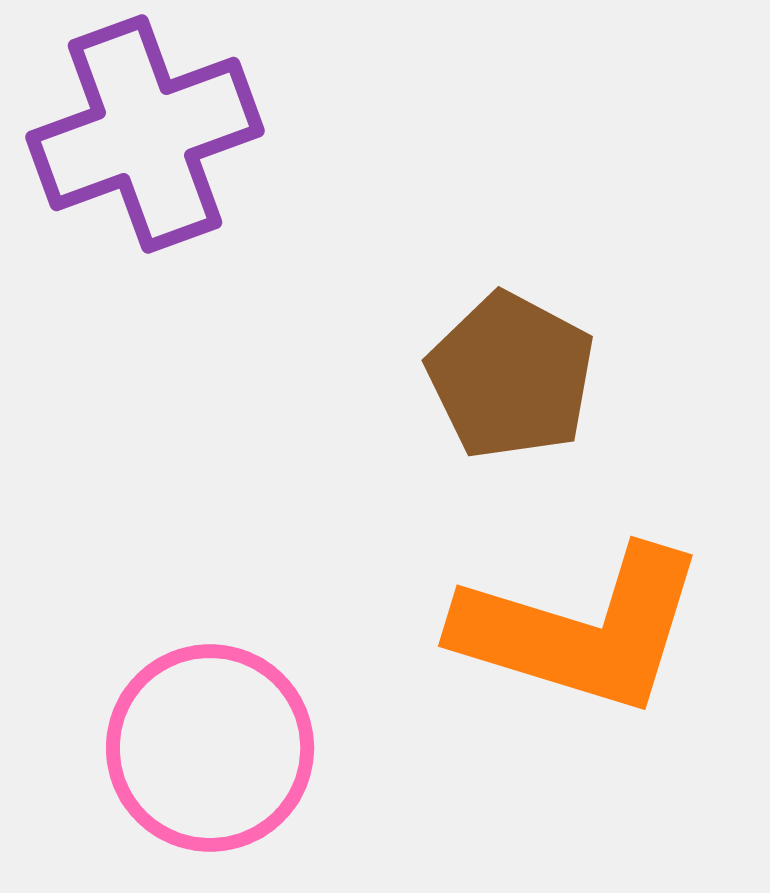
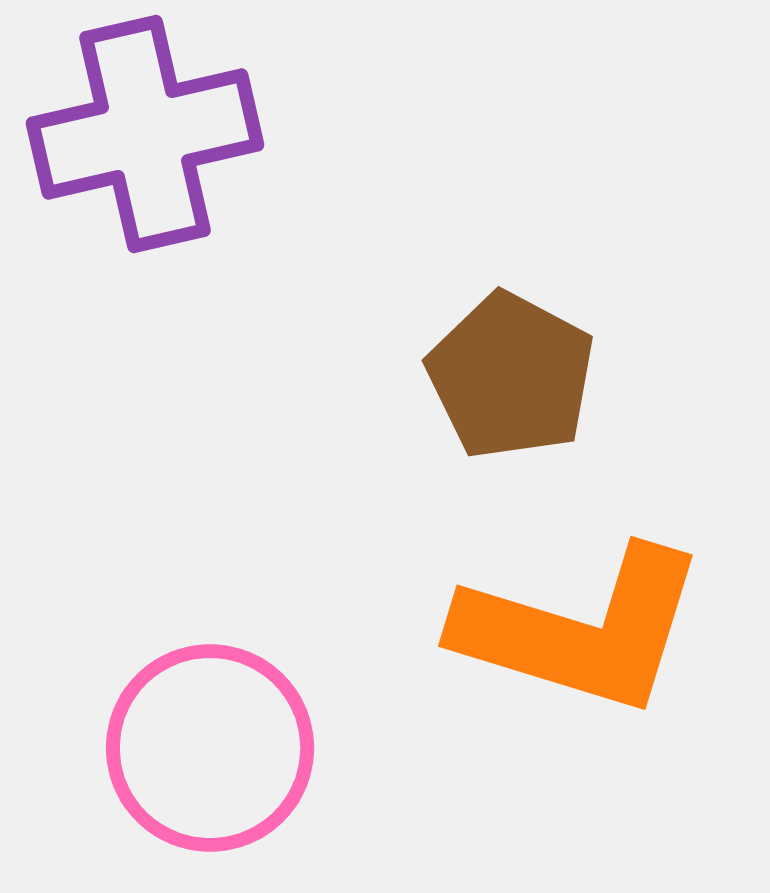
purple cross: rotated 7 degrees clockwise
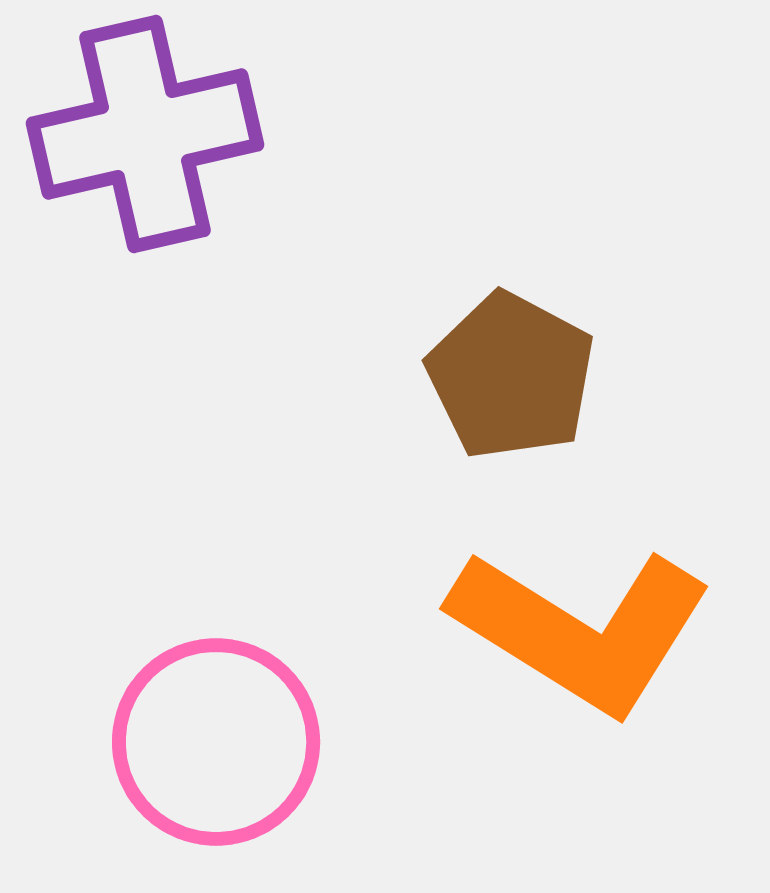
orange L-shape: rotated 15 degrees clockwise
pink circle: moved 6 px right, 6 px up
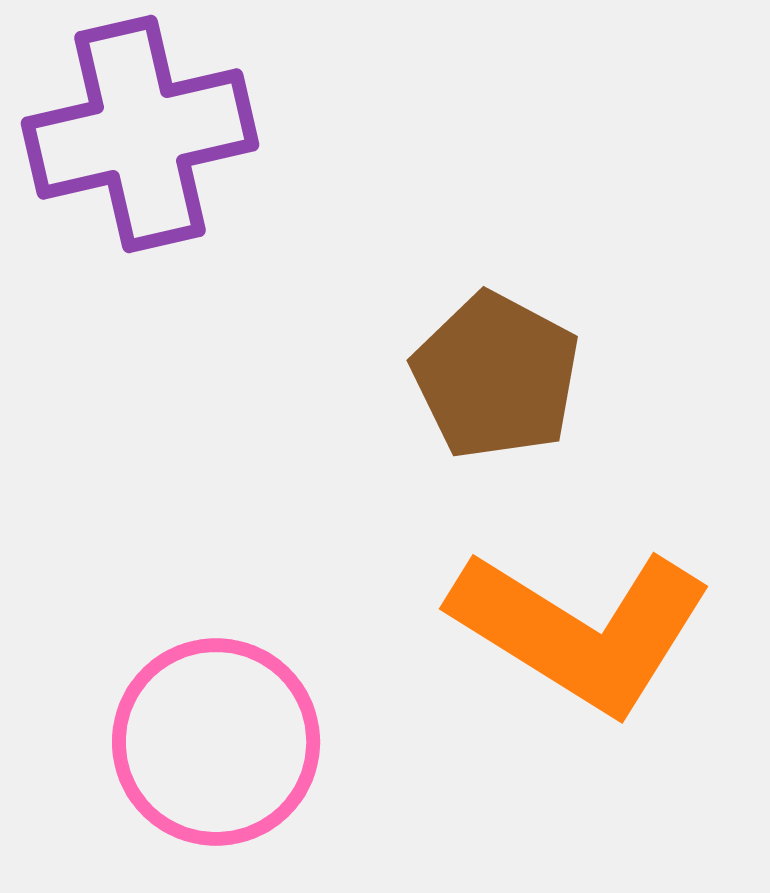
purple cross: moved 5 px left
brown pentagon: moved 15 px left
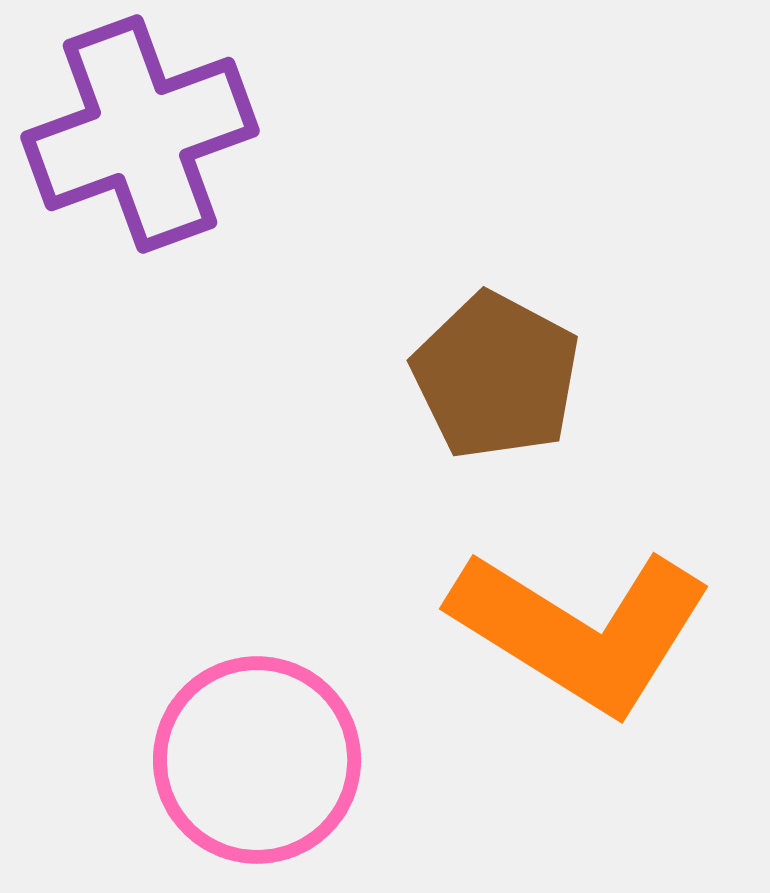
purple cross: rotated 7 degrees counterclockwise
pink circle: moved 41 px right, 18 px down
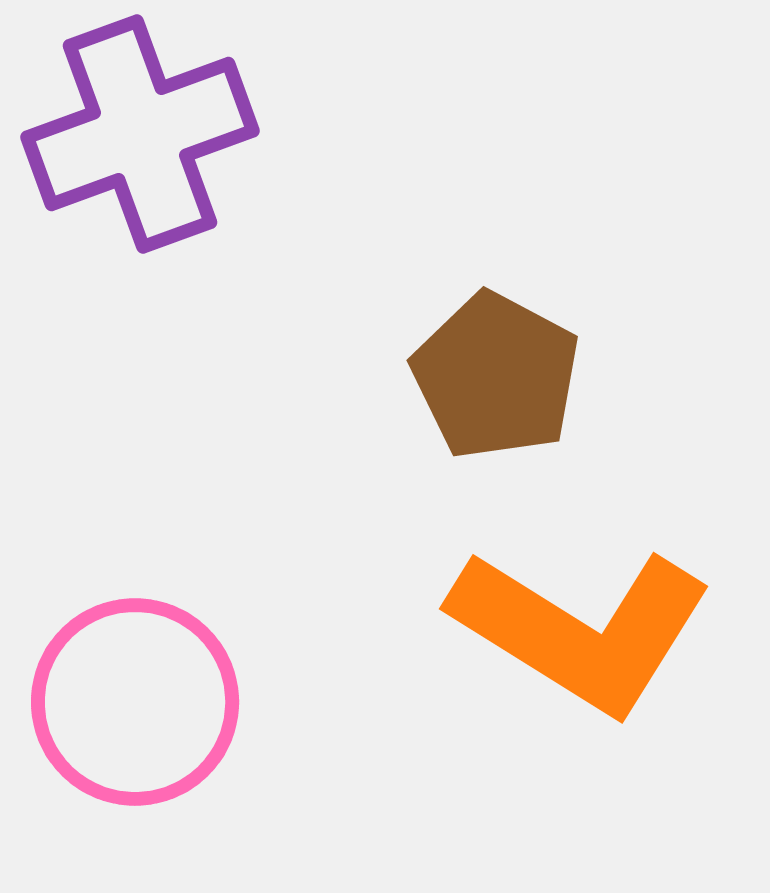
pink circle: moved 122 px left, 58 px up
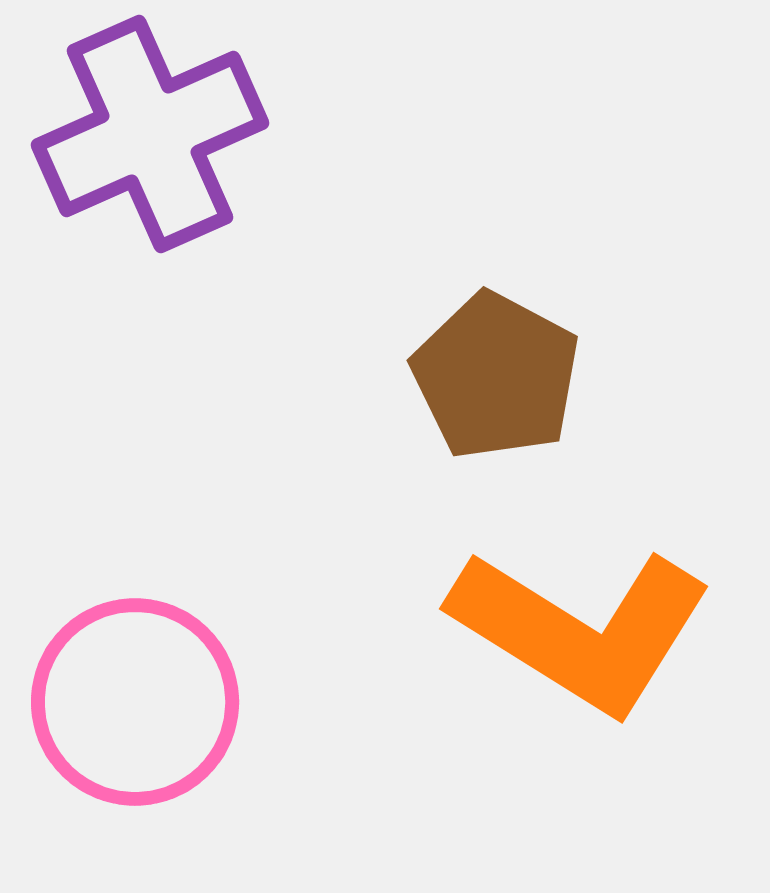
purple cross: moved 10 px right; rotated 4 degrees counterclockwise
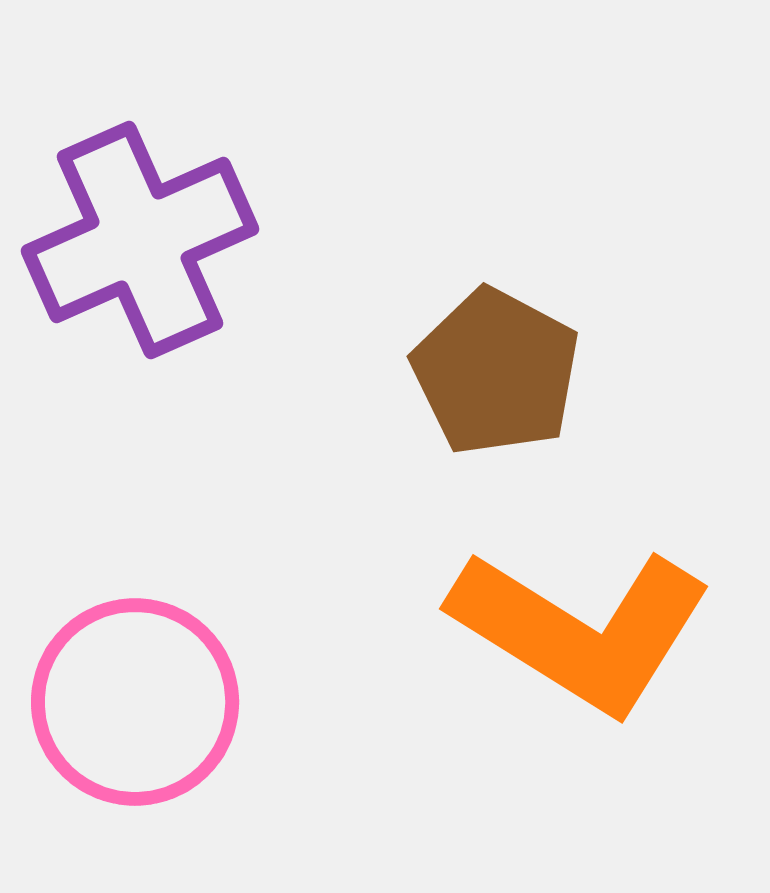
purple cross: moved 10 px left, 106 px down
brown pentagon: moved 4 px up
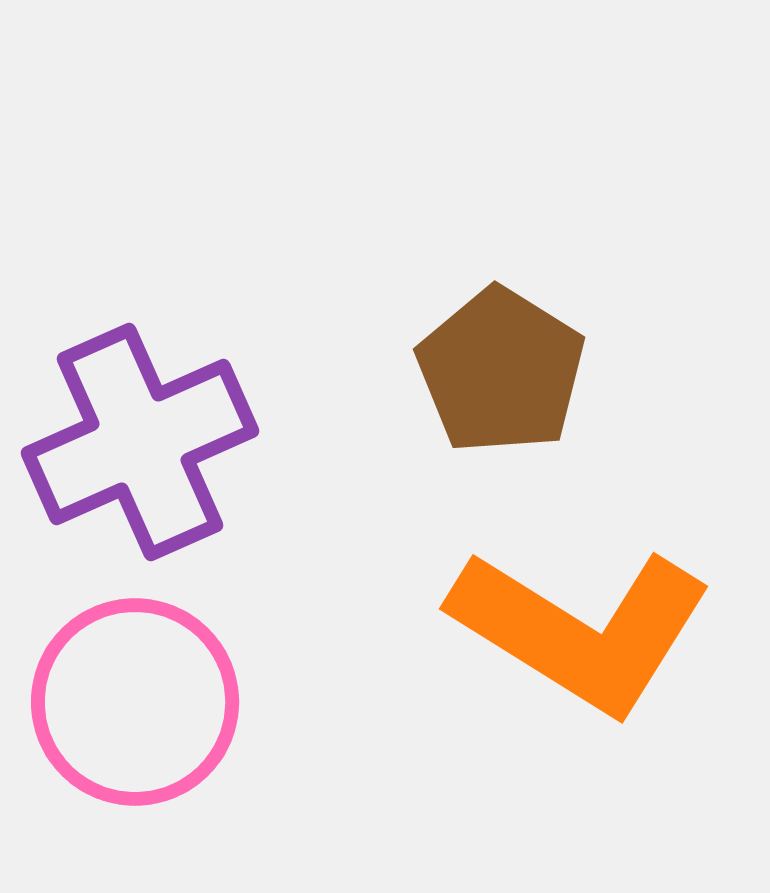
purple cross: moved 202 px down
brown pentagon: moved 5 px right, 1 px up; rotated 4 degrees clockwise
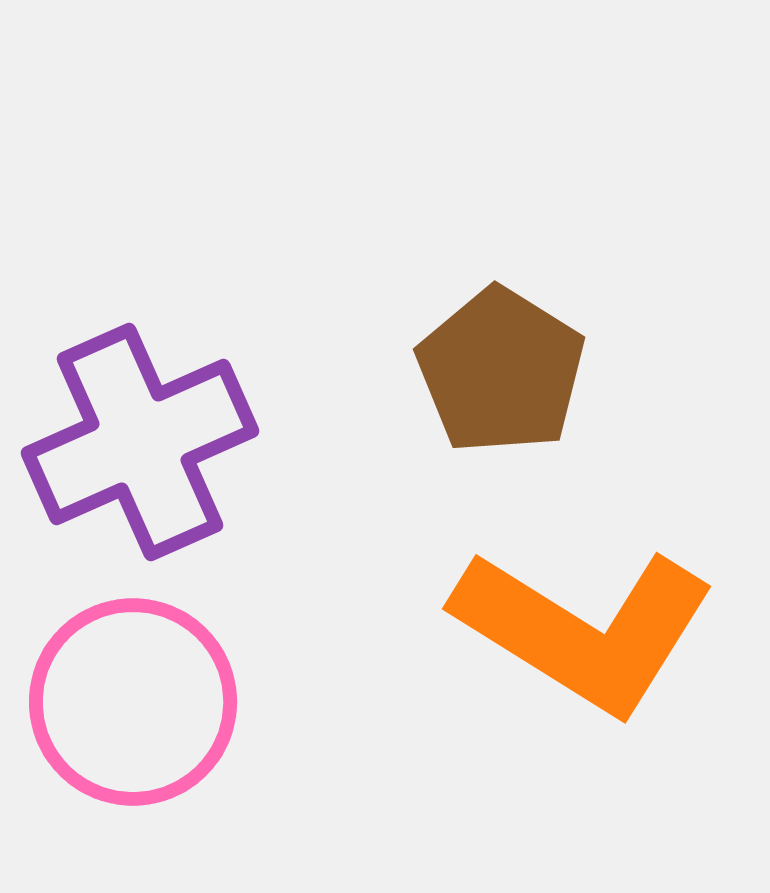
orange L-shape: moved 3 px right
pink circle: moved 2 px left
